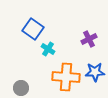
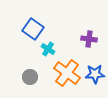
purple cross: rotated 35 degrees clockwise
blue star: moved 2 px down
orange cross: moved 1 px right, 4 px up; rotated 32 degrees clockwise
gray circle: moved 9 px right, 11 px up
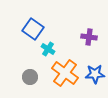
purple cross: moved 2 px up
orange cross: moved 2 px left
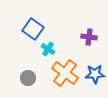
gray circle: moved 2 px left, 1 px down
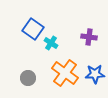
cyan cross: moved 3 px right, 6 px up
